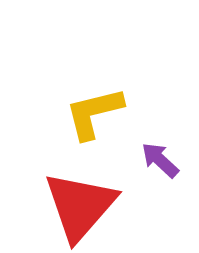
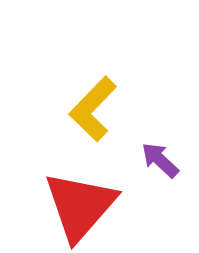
yellow L-shape: moved 1 px left, 4 px up; rotated 32 degrees counterclockwise
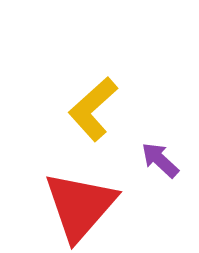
yellow L-shape: rotated 4 degrees clockwise
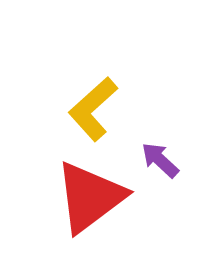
red triangle: moved 10 px right, 9 px up; rotated 12 degrees clockwise
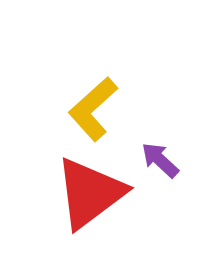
red triangle: moved 4 px up
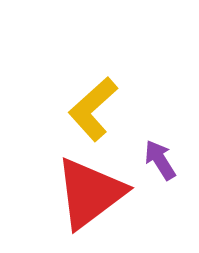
purple arrow: rotated 15 degrees clockwise
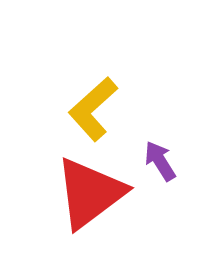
purple arrow: moved 1 px down
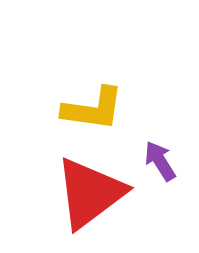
yellow L-shape: rotated 130 degrees counterclockwise
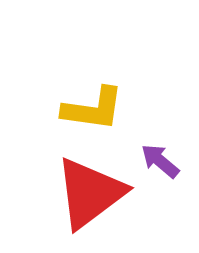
purple arrow: rotated 18 degrees counterclockwise
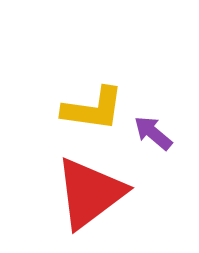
purple arrow: moved 7 px left, 28 px up
